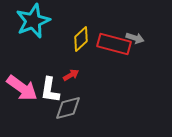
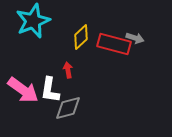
yellow diamond: moved 2 px up
red arrow: moved 3 px left, 5 px up; rotated 70 degrees counterclockwise
pink arrow: moved 1 px right, 2 px down
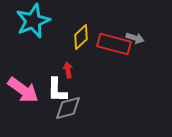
white L-shape: moved 7 px right; rotated 8 degrees counterclockwise
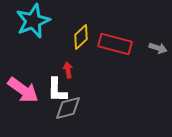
gray arrow: moved 23 px right, 10 px down
red rectangle: moved 1 px right
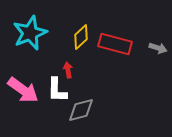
cyan star: moved 3 px left, 12 px down
gray diamond: moved 13 px right, 2 px down
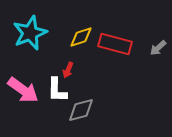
yellow diamond: rotated 25 degrees clockwise
gray arrow: rotated 120 degrees clockwise
red arrow: rotated 147 degrees counterclockwise
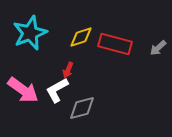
white L-shape: rotated 60 degrees clockwise
gray diamond: moved 1 px right, 2 px up
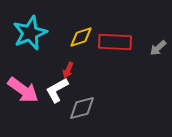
red rectangle: moved 2 px up; rotated 12 degrees counterclockwise
